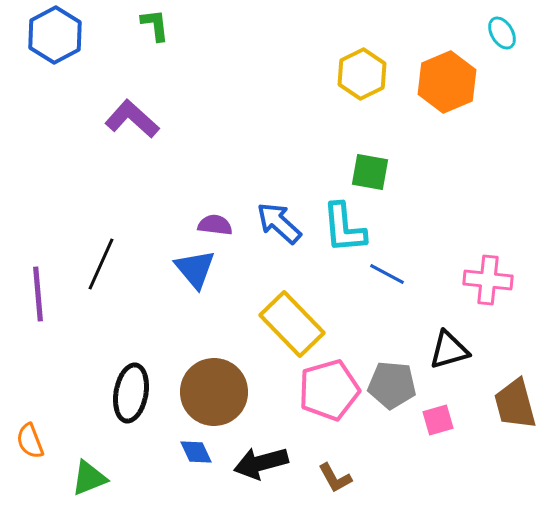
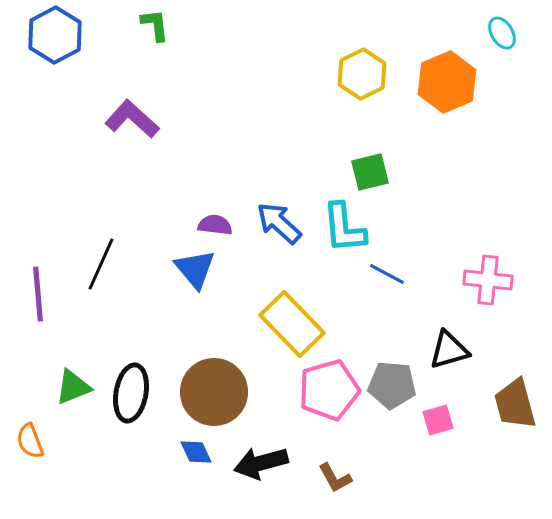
green square: rotated 24 degrees counterclockwise
green triangle: moved 16 px left, 91 px up
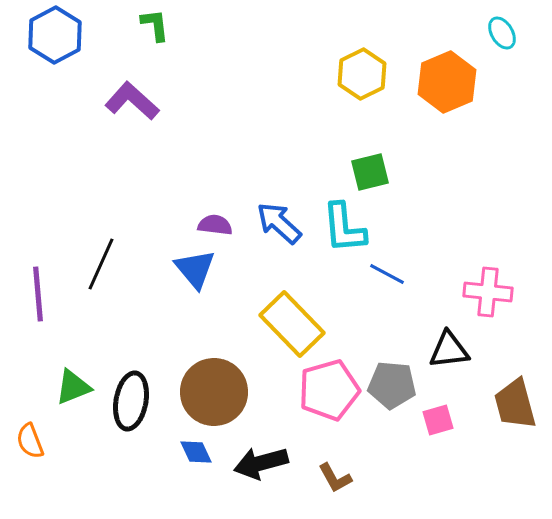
purple L-shape: moved 18 px up
pink cross: moved 12 px down
black triangle: rotated 9 degrees clockwise
black ellipse: moved 8 px down
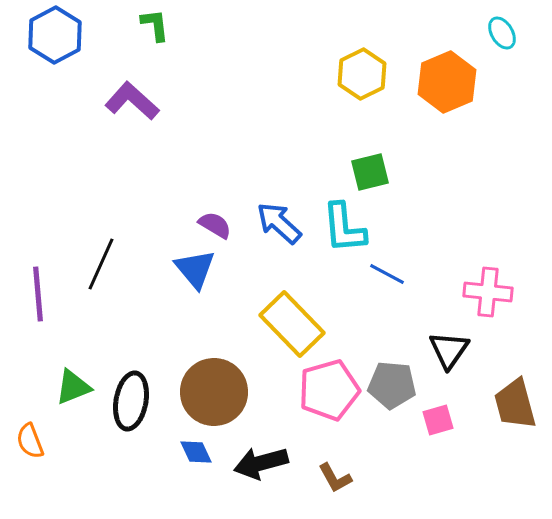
purple semicircle: rotated 24 degrees clockwise
black triangle: rotated 48 degrees counterclockwise
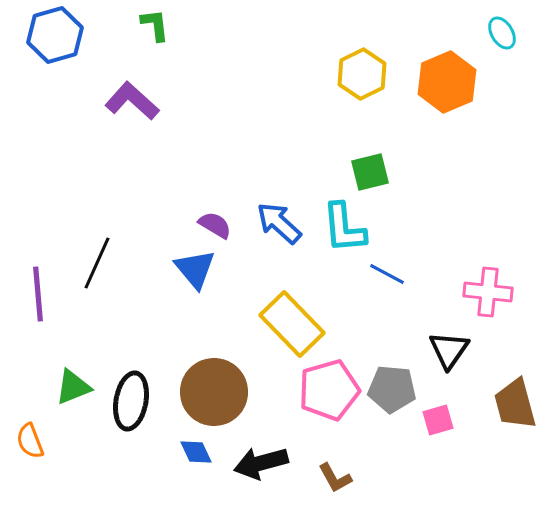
blue hexagon: rotated 12 degrees clockwise
black line: moved 4 px left, 1 px up
gray pentagon: moved 4 px down
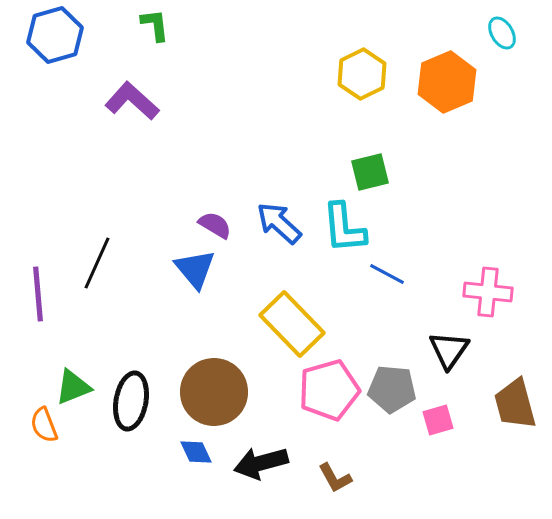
orange semicircle: moved 14 px right, 16 px up
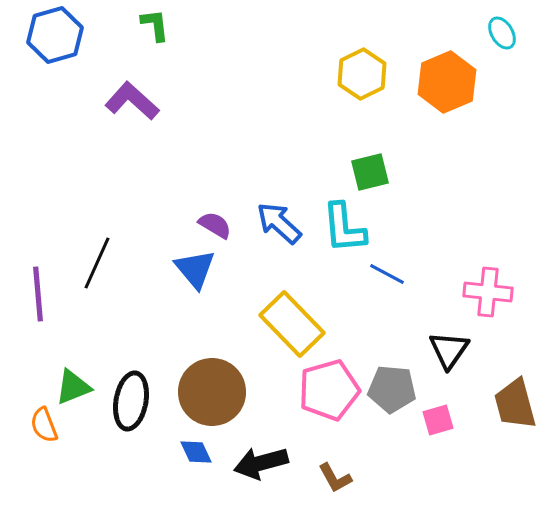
brown circle: moved 2 px left
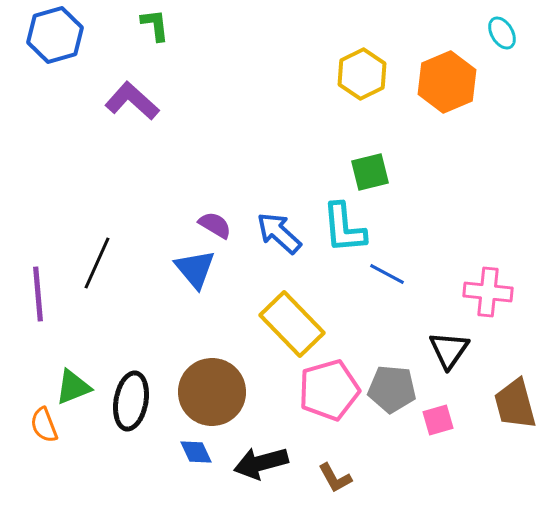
blue arrow: moved 10 px down
